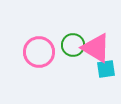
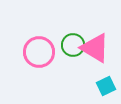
pink triangle: moved 1 px left
cyan square: moved 17 px down; rotated 18 degrees counterclockwise
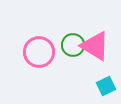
pink triangle: moved 2 px up
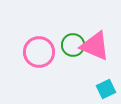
pink triangle: rotated 8 degrees counterclockwise
cyan square: moved 3 px down
